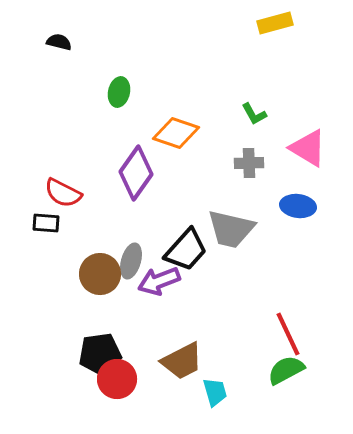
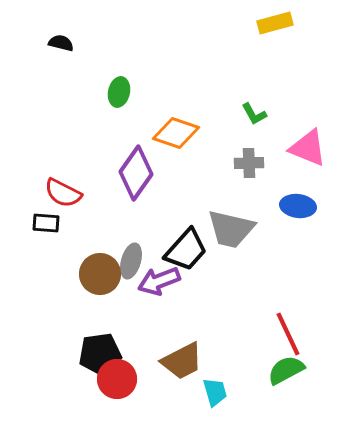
black semicircle: moved 2 px right, 1 px down
pink triangle: rotated 9 degrees counterclockwise
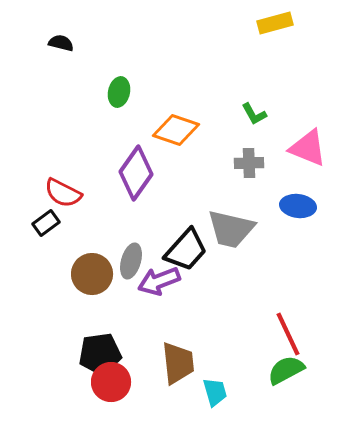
orange diamond: moved 3 px up
black rectangle: rotated 40 degrees counterclockwise
brown circle: moved 8 px left
brown trapezoid: moved 4 px left, 2 px down; rotated 69 degrees counterclockwise
red circle: moved 6 px left, 3 px down
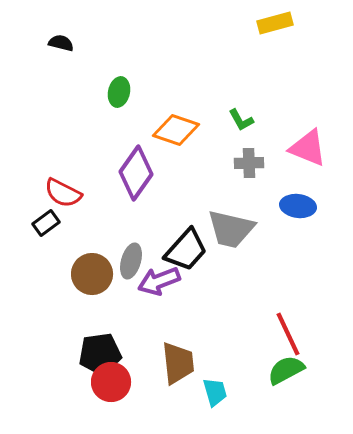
green L-shape: moved 13 px left, 6 px down
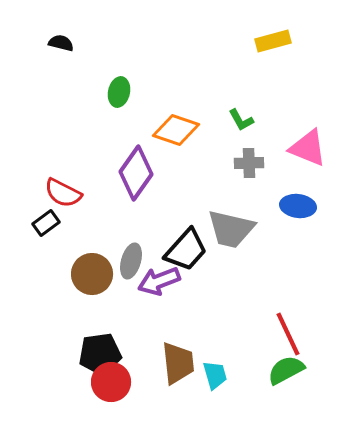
yellow rectangle: moved 2 px left, 18 px down
cyan trapezoid: moved 17 px up
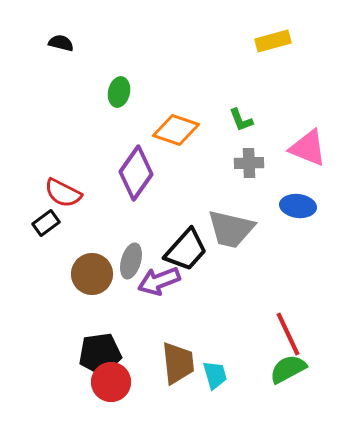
green L-shape: rotated 8 degrees clockwise
green semicircle: moved 2 px right, 1 px up
